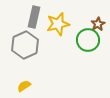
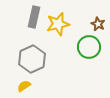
brown star: rotated 16 degrees counterclockwise
green circle: moved 1 px right, 7 px down
gray hexagon: moved 7 px right, 14 px down
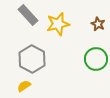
gray rectangle: moved 6 px left, 2 px up; rotated 55 degrees counterclockwise
green circle: moved 7 px right, 12 px down
gray hexagon: rotated 8 degrees counterclockwise
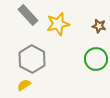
brown star: moved 1 px right, 2 px down; rotated 16 degrees counterclockwise
yellow semicircle: moved 1 px up
